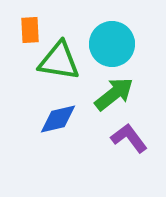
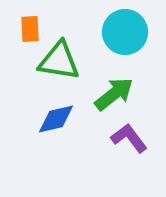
orange rectangle: moved 1 px up
cyan circle: moved 13 px right, 12 px up
blue diamond: moved 2 px left
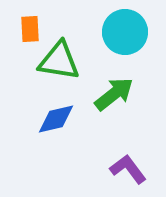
purple L-shape: moved 1 px left, 31 px down
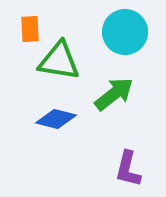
blue diamond: rotated 27 degrees clockwise
purple L-shape: rotated 129 degrees counterclockwise
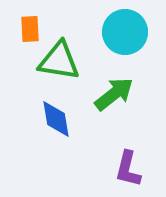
blue diamond: rotated 66 degrees clockwise
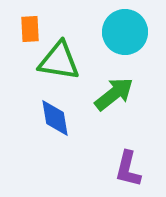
blue diamond: moved 1 px left, 1 px up
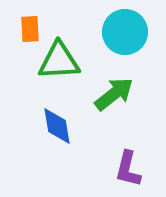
green triangle: rotated 12 degrees counterclockwise
blue diamond: moved 2 px right, 8 px down
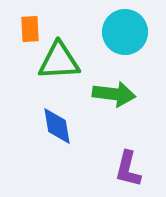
green arrow: rotated 45 degrees clockwise
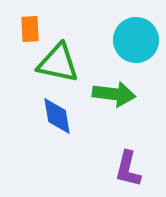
cyan circle: moved 11 px right, 8 px down
green triangle: moved 1 px left, 2 px down; rotated 15 degrees clockwise
blue diamond: moved 10 px up
